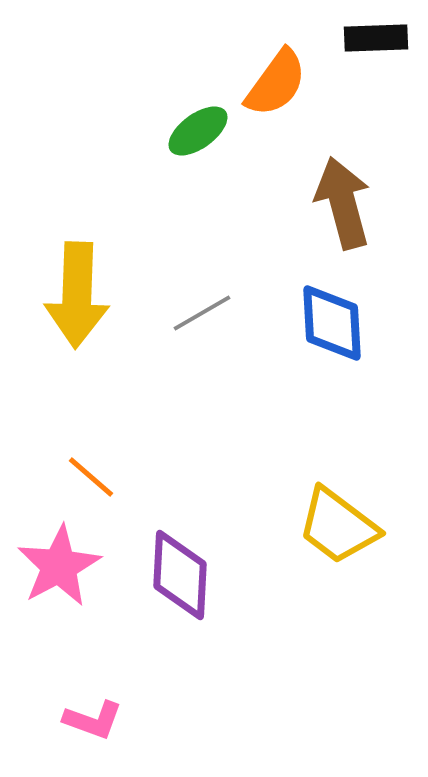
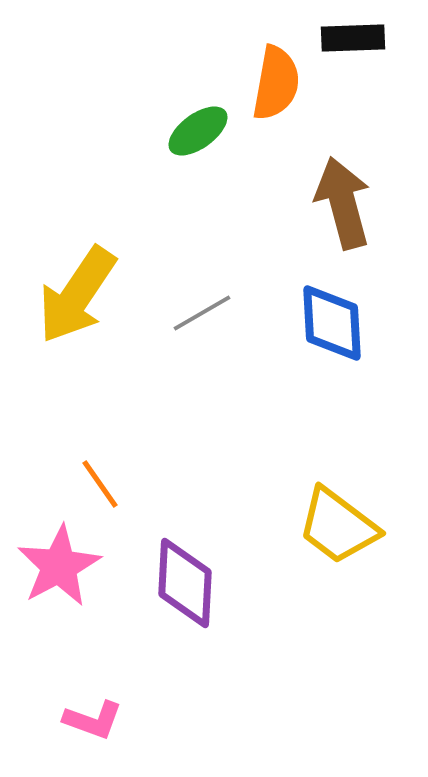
black rectangle: moved 23 px left
orange semicircle: rotated 26 degrees counterclockwise
yellow arrow: rotated 32 degrees clockwise
orange line: moved 9 px right, 7 px down; rotated 14 degrees clockwise
purple diamond: moved 5 px right, 8 px down
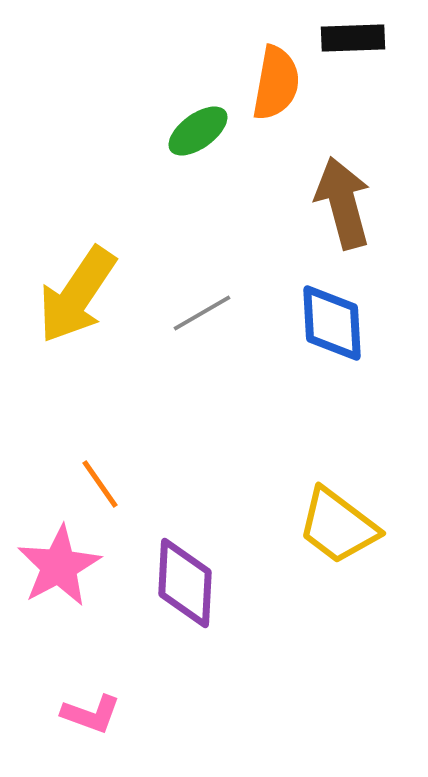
pink L-shape: moved 2 px left, 6 px up
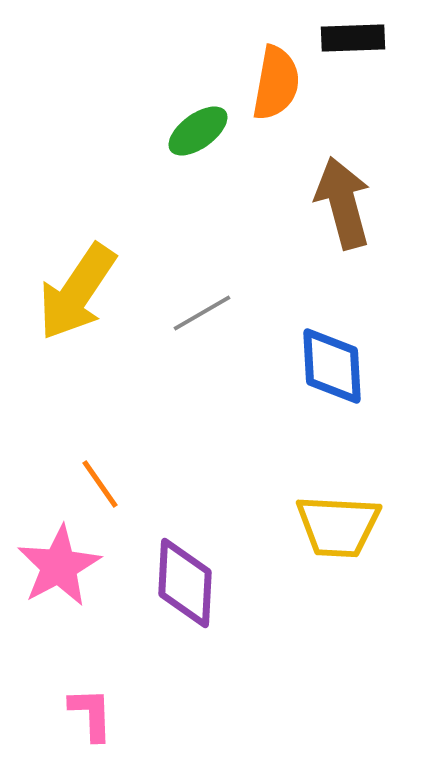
yellow arrow: moved 3 px up
blue diamond: moved 43 px down
yellow trapezoid: rotated 34 degrees counterclockwise
pink L-shape: rotated 112 degrees counterclockwise
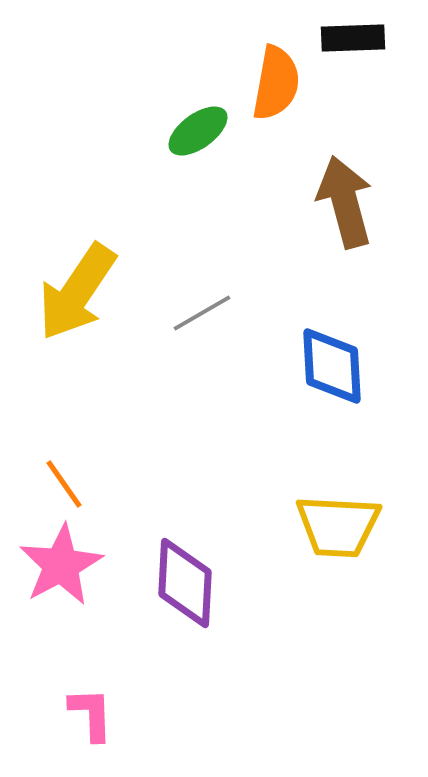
brown arrow: moved 2 px right, 1 px up
orange line: moved 36 px left
pink star: moved 2 px right, 1 px up
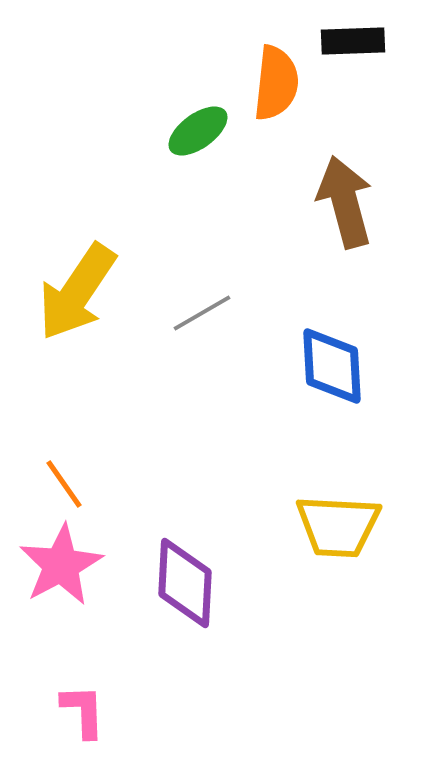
black rectangle: moved 3 px down
orange semicircle: rotated 4 degrees counterclockwise
pink L-shape: moved 8 px left, 3 px up
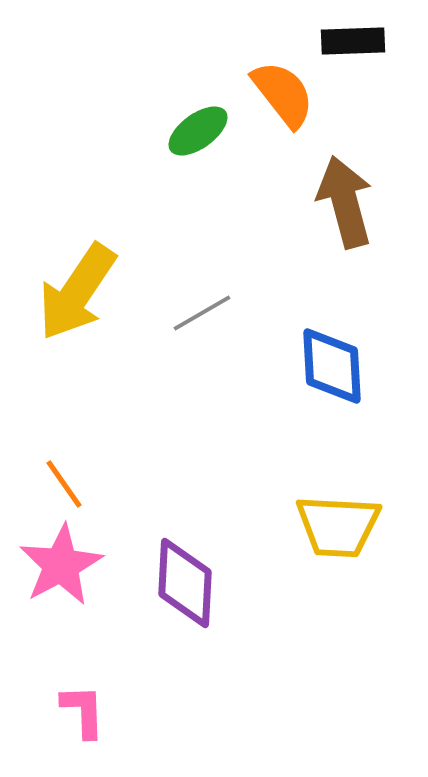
orange semicircle: moved 7 px right, 11 px down; rotated 44 degrees counterclockwise
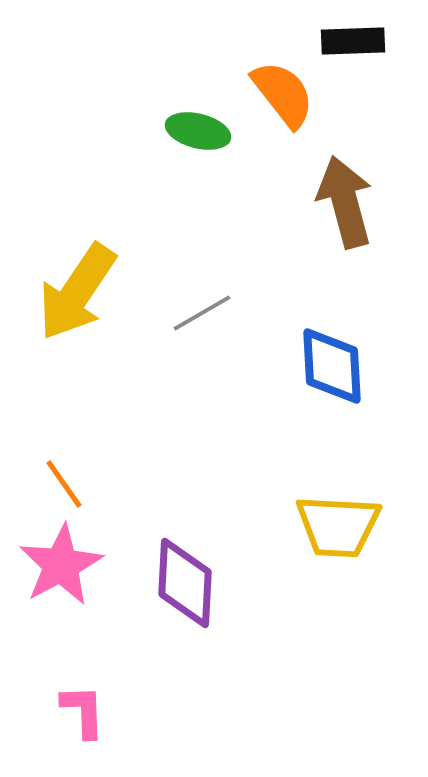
green ellipse: rotated 50 degrees clockwise
